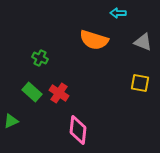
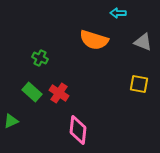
yellow square: moved 1 px left, 1 px down
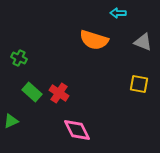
green cross: moved 21 px left
pink diamond: moved 1 px left; rotated 32 degrees counterclockwise
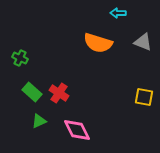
orange semicircle: moved 4 px right, 3 px down
green cross: moved 1 px right
yellow square: moved 5 px right, 13 px down
green triangle: moved 28 px right
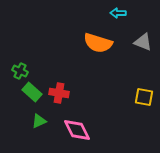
green cross: moved 13 px down
red cross: rotated 24 degrees counterclockwise
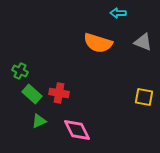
green rectangle: moved 2 px down
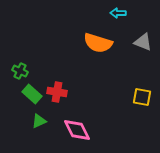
red cross: moved 2 px left, 1 px up
yellow square: moved 2 px left
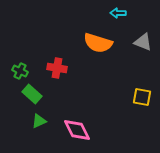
red cross: moved 24 px up
